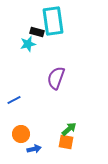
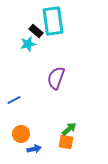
black rectangle: moved 1 px left, 1 px up; rotated 24 degrees clockwise
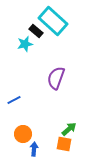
cyan rectangle: rotated 40 degrees counterclockwise
cyan star: moved 3 px left
orange circle: moved 2 px right
orange square: moved 2 px left, 2 px down
blue arrow: rotated 72 degrees counterclockwise
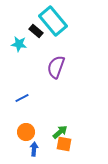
cyan rectangle: rotated 8 degrees clockwise
cyan star: moved 6 px left; rotated 21 degrees clockwise
purple semicircle: moved 11 px up
blue line: moved 8 px right, 2 px up
green arrow: moved 9 px left, 3 px down
orange circle: moved 3 px right, 2 px up
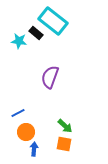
cyan rectangle: rotated 12 degrees counterclockwise
black rectangle: moved 2 px down
cyan star: moved 3 px up
purple semicircle: moved 6 px left, 10 px down
blue line: moved 4 px left, 15 px down
green arrow: moved 5 px right, 6 px up; rotated 84 degrees clockwise
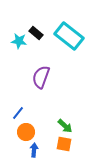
cyan rectangle: moved 16 px right, 15 px down
purple semicircle: moved 9 px left
blue line: rotated 24 degrees counterclockwise
blue arrow: moved 1 px down
